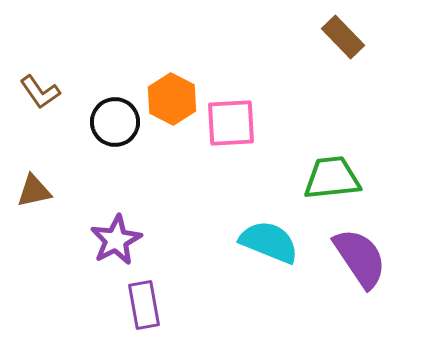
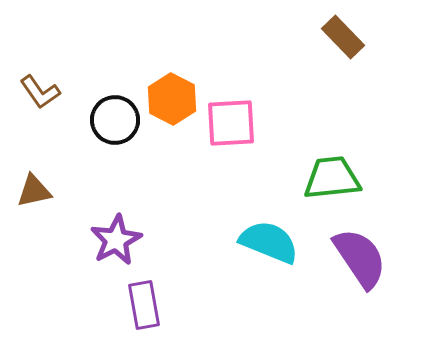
black circle: moved 2 px up
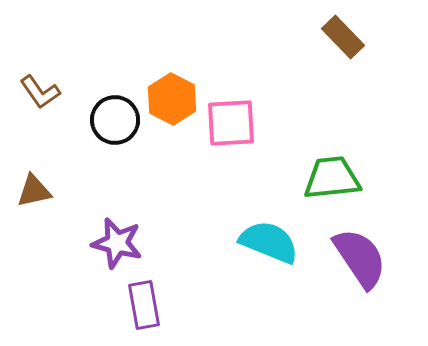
purple star: moved 1 px right, 3 px down; rotated 30 degrees counterclockwise
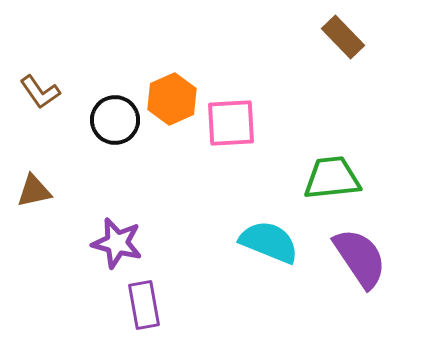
orange hexagon: rotated 9 degrees clockwise
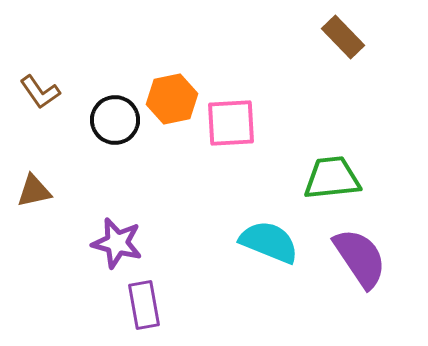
orange hexagon: rotated 12 degrees clockwise
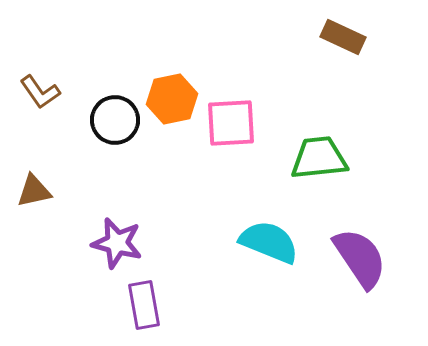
brown rectangle: rotated 21 degrees counterclockwise
green trapezoid: moved 13 px left, 20 px up
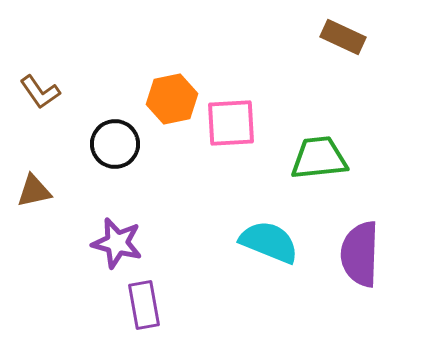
black circle: moved 24 px down
purple semicircle: moved 4 px up; rotated 144 degrees counterclockwise
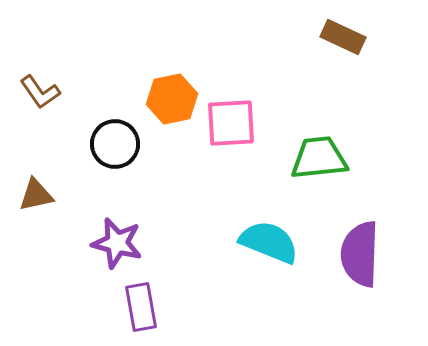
brown triangle: moved 2 px right, 4 px down
purple rectangle: moved 3 px left, 2 px down
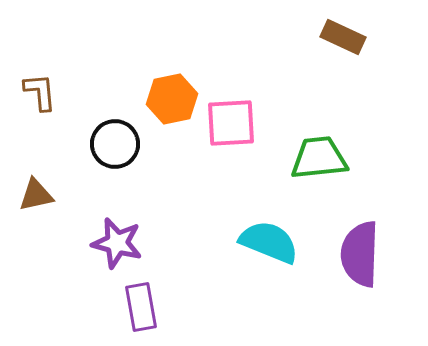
brown L-shape: rotated 150 degrees counterclockwise
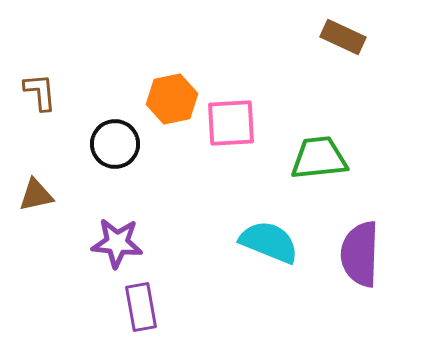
purple star: rotated 9 degrees counterclockwise
